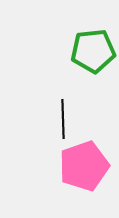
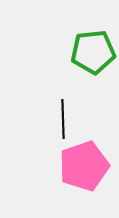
green pentagon: moved 1 px down
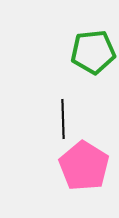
pink pentagon: rotated 21 degrees counterclockwise
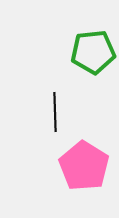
black line: moved 8 px left, 7 px up
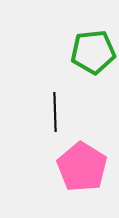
pink pentagon: moved 2 px left, 1 px down
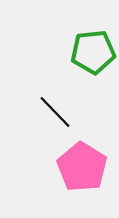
black line: rotated 42 degrees counterclockwise
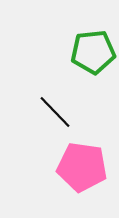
pink pentagon: rotated 24 degrees counterclockwise
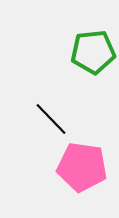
black line: moved 4 px left, 7 px down
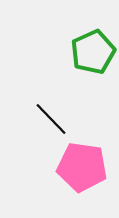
green pentagon: rotated 18 degrees counterclockwise
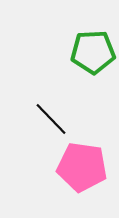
green pentagon: rotated 21 degrees clockwise
